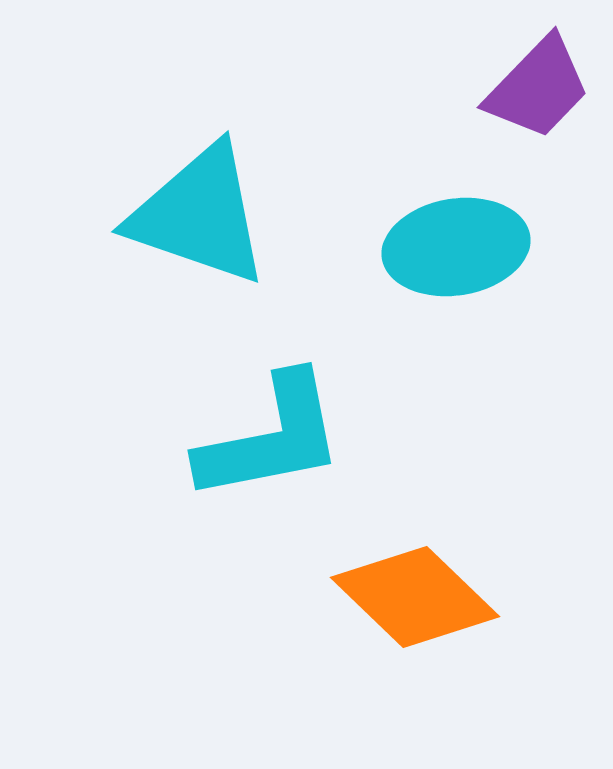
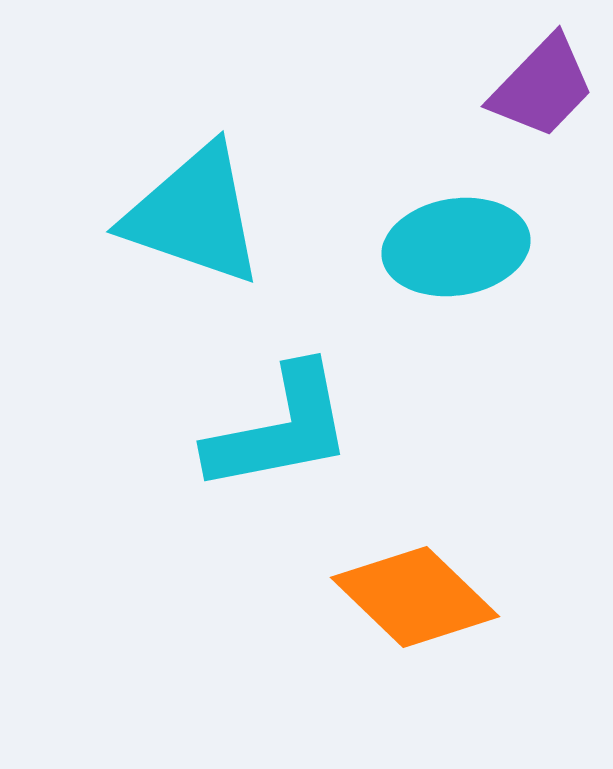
purple trapezoid: moved 4 px right, 1 px up
cyan triangle: moved 5 px left
cyan L-shape: moved 9 px right, 9 px up
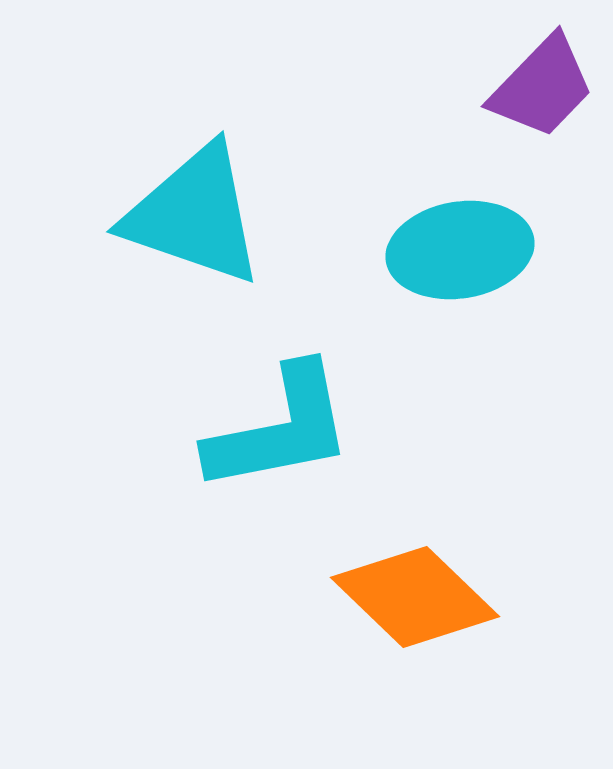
cyan ellipse: moved 4 px right, 3 px down
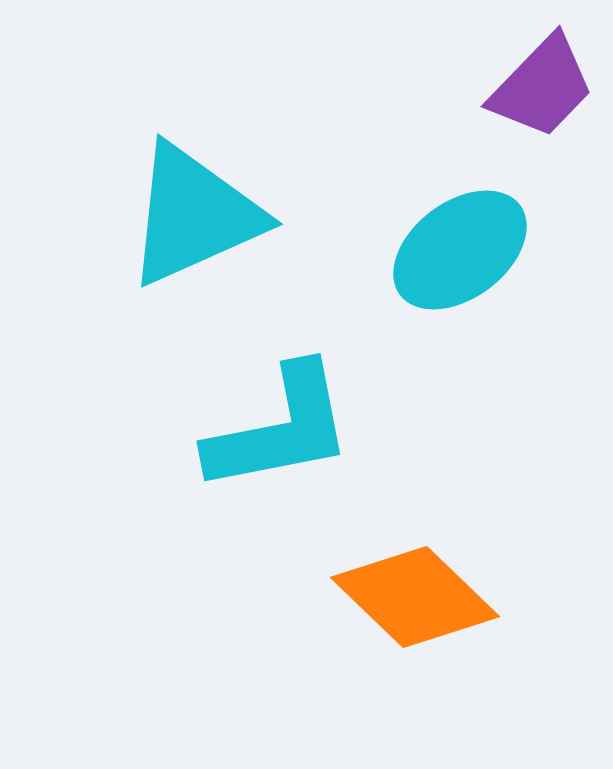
cyan triangle: rotated 43 degrees counterclockwise
cyan ellipse: rotated 28 degrees counterclockwise
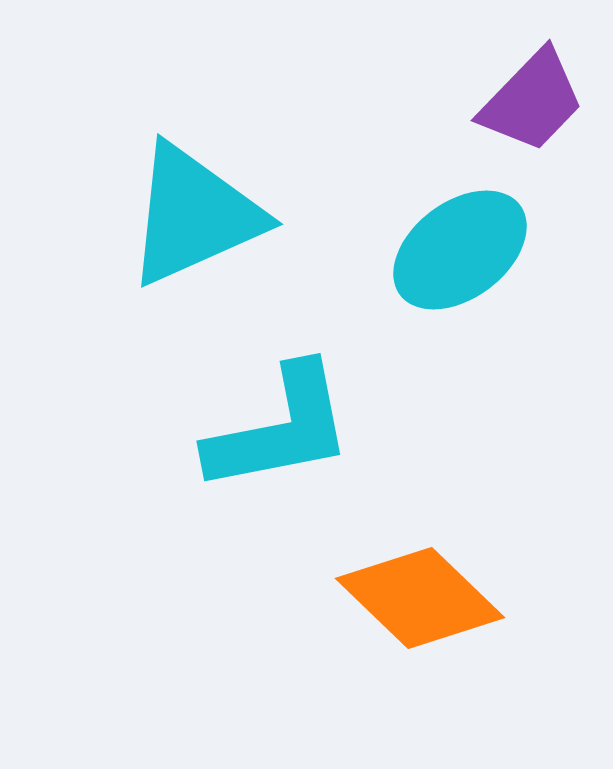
purple trapezoid: moved 10 px left, 14 px down
orange diamond: moved 5 px right, 1 px down
